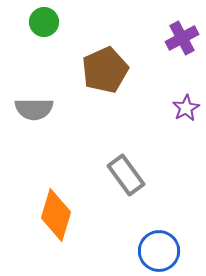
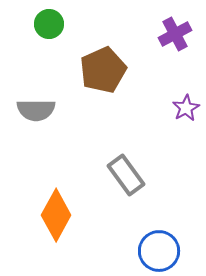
green circle: moved 5 px right, 2 px down
purple cross: moved 7 px left, 4 px up
brown pentagon: moved 2 px left
gray semicircle: moved 2 px right, 1 px down
orange diamond: rotated 12 degrees clockwise
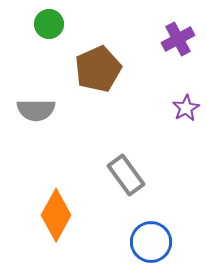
purple cross: moved 3 px right, 5 px down
brown pentagon: moved 5 px left, 1 px up
blue circle: moved 8 px left, 9 px up
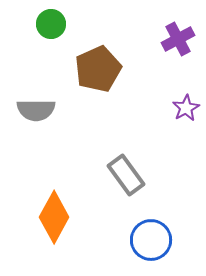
green circle: moved 2 px right
orange diamond: moved 2 px left, 2 px down
blue circle: moved 2 px up
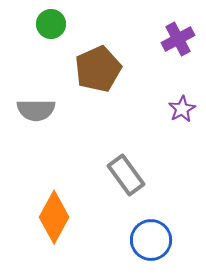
purple star: moved 4 px left, 1 px down
